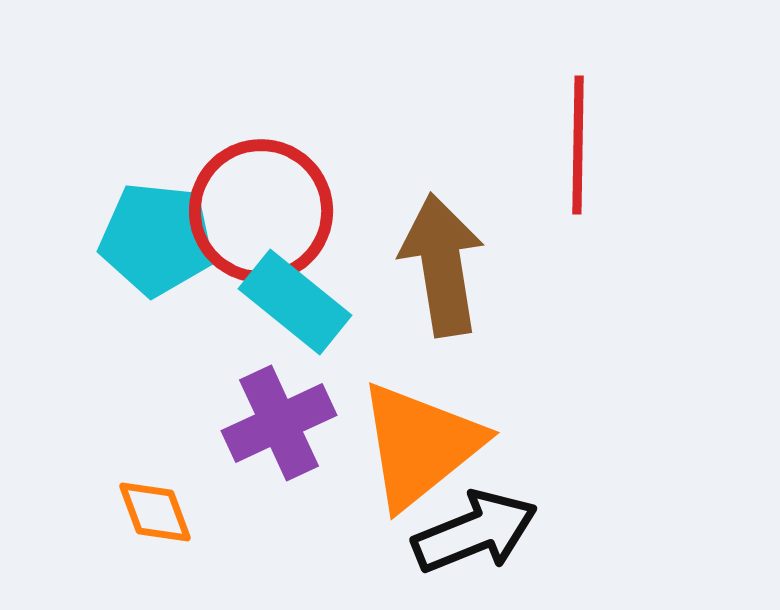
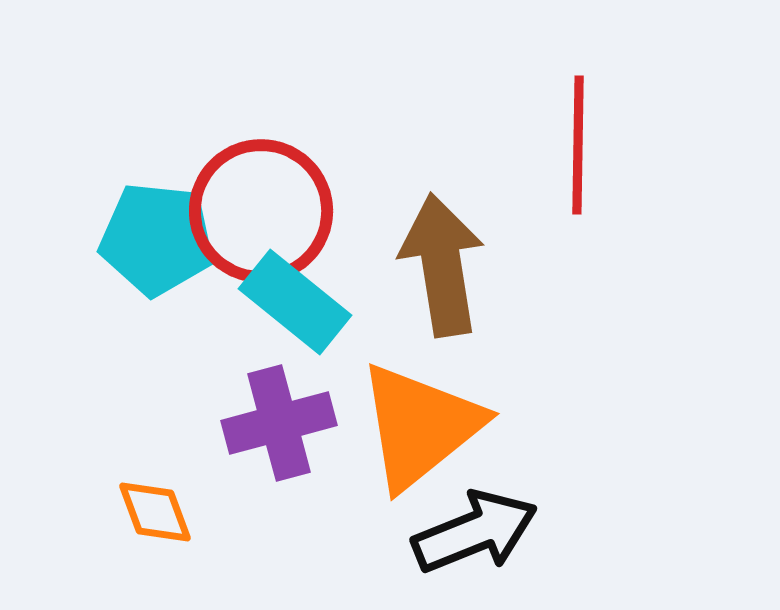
purple cross: rotated 10 degrees clockwise
orange triangle: moved 19 px up
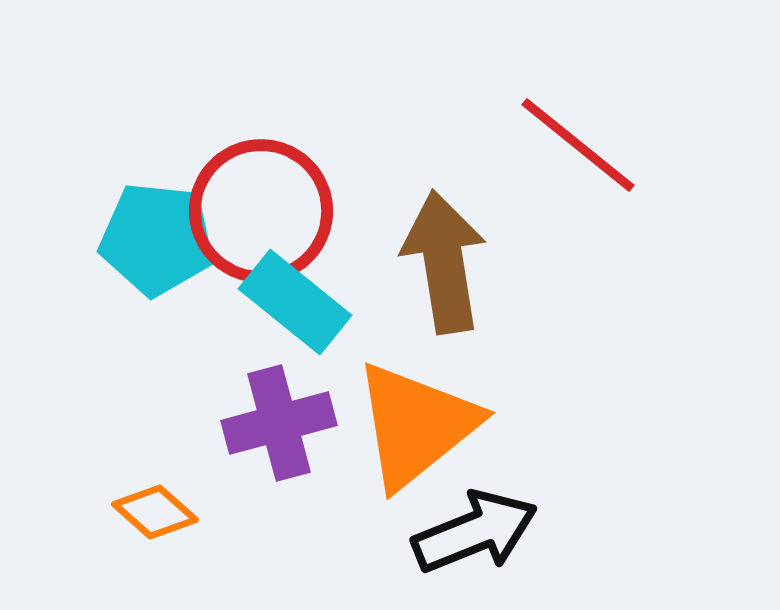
red line: rotated 52 degrees counterclockwise
brown arrow: moved 2 px right, 3 px up
orange triangle: moved 4 px left, 1 px up
orange diamond: rotated 28 degrees counterclockwise
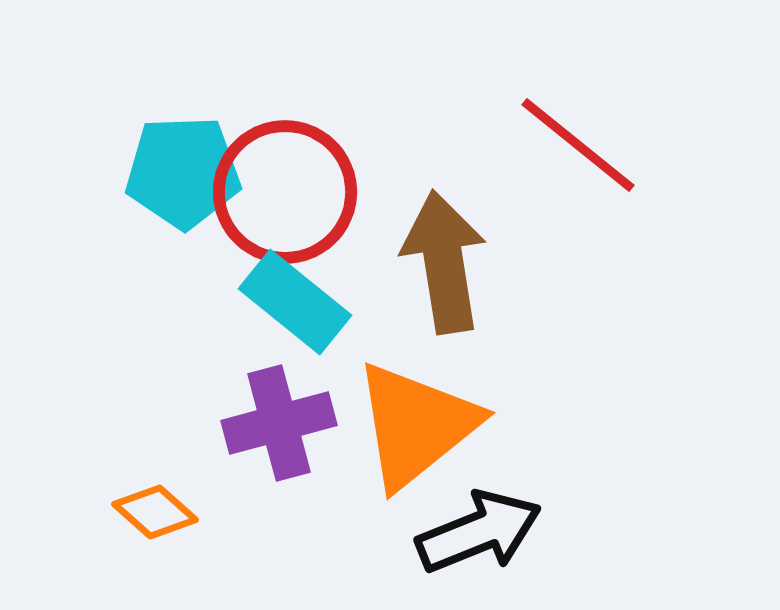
red circle: moved 24 px right, 19 px up
cyan pentagon: moved 26 px right, 67 px up; rotated 8 degrees counterclockwise
black arrow: moved 4 px right
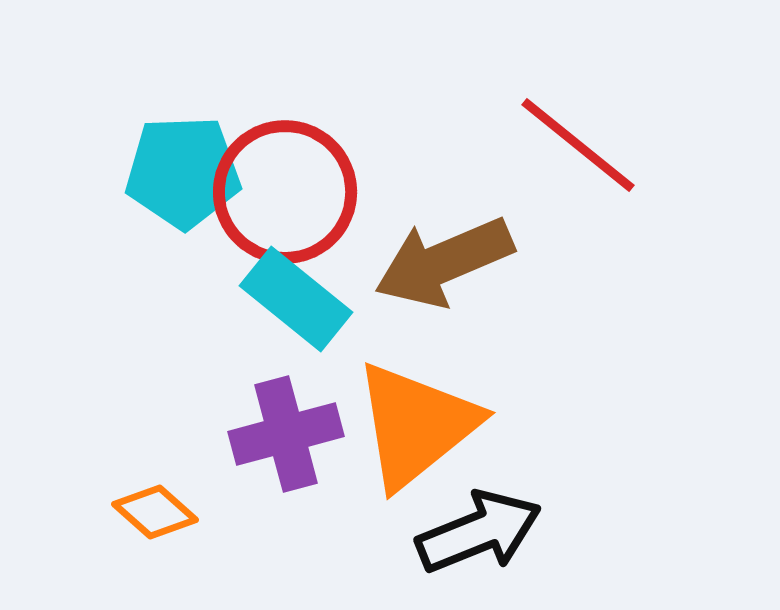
brown arrow: rotated 104 degrees counterclockwise
cyan rectangle: moved 1 px right, 3 px up
purple cross: moved 7 px right, 11 px down
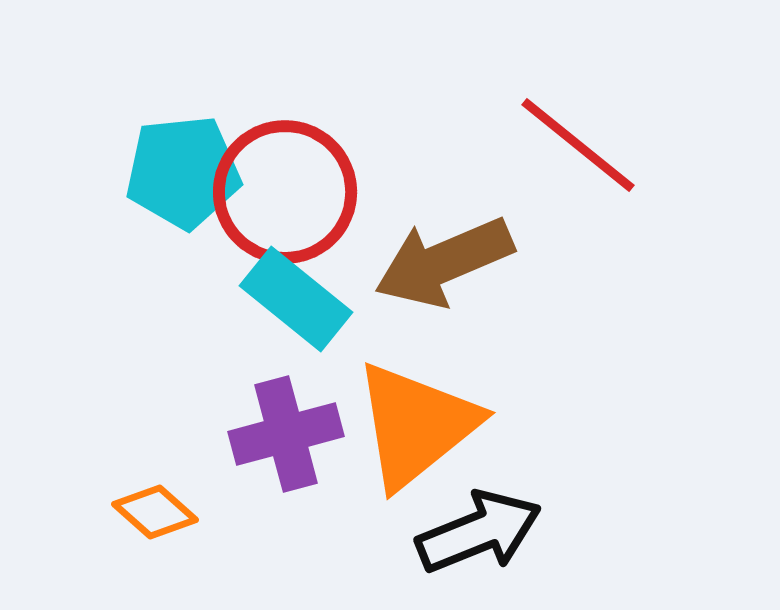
cyan pentagon: rotated 4 degrees counterclockwise
